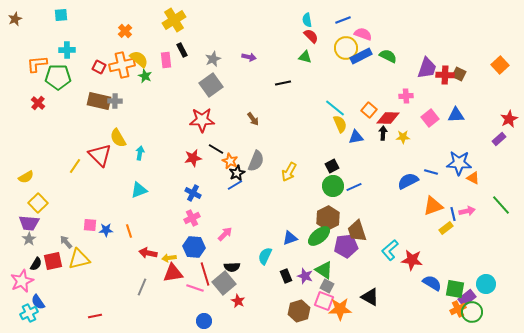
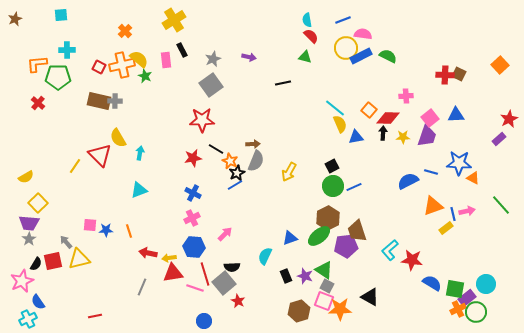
pink semicircle at (363, 34): rotated 12 degrees counterclockwise
purple trapezoid at (427, 68): moved 68 px down
brown arrow at (253, 119): moved 25 px down; rotated 56 degrees counterclockwise
green circle at (472, 312): moved 4 px right
cyan cross at (29, 313): moved 1 px left, 6 px down
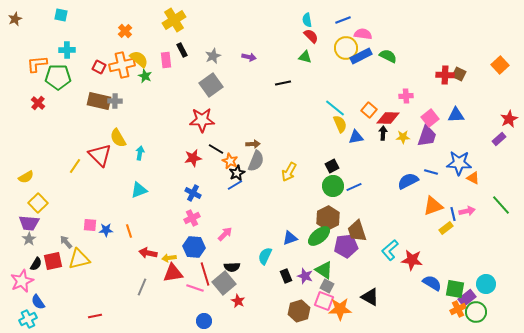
cyan square at (61, 15): rotated 16 degrees clockwise
gray star at (213, 59): moved 3 px up
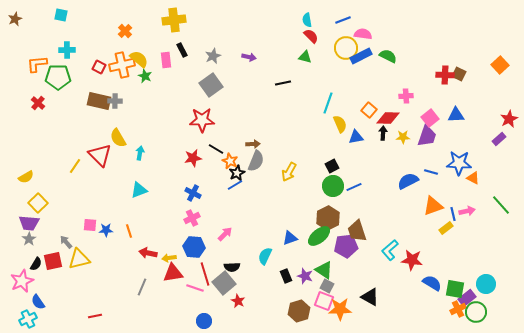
yellow cross at (174, 20): rotated 25 degrees clockwise
cyan line at (335, 108): moved 7 px left, 5 px up; rotated 70 degrees clockwise
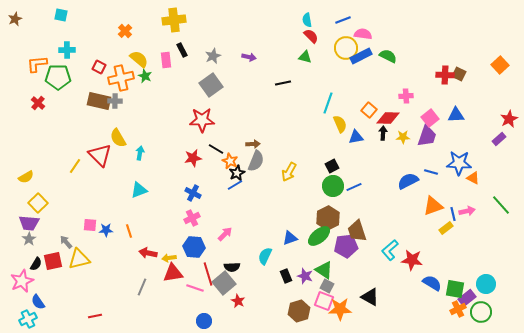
orange cross at (122, 65): moved 1 px left, 13 px down
red line at (205, 274): moved 3 px right
green circle at (476, 312): moved 5 px right
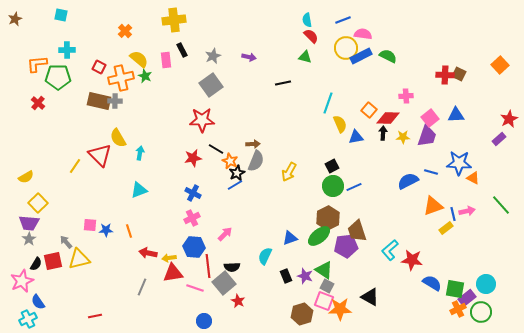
red line at (208, 274): moved 8 px up; rotated 10 degrees clockwise
brown hexagon at (299, 311): moved 3 px right, 3 px down
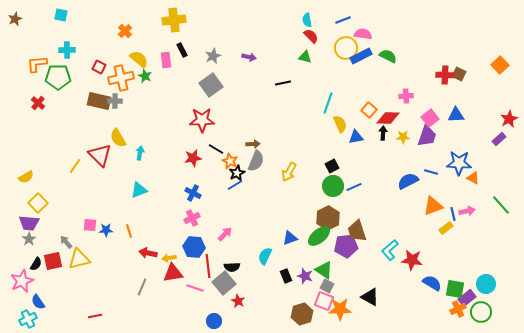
blue circle at (204, 321): moved 10 px right
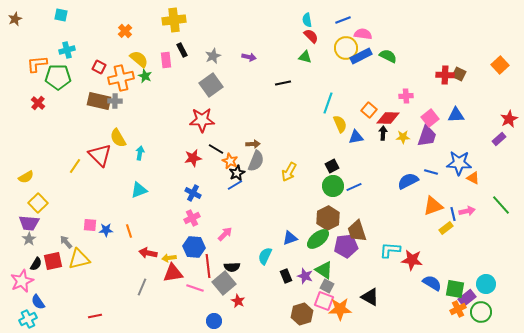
cyan cross at (67, 50): rotated 14 degrees counterclockwise
green ellipse at (319, 236): moved 1 px left, 3 px down
cyan L-shape at (390, 250): rotated 45 degrees clockwise
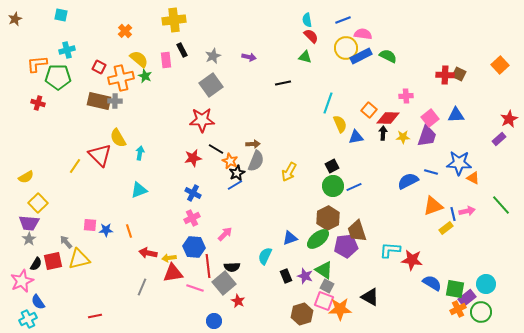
red cross at (38, 103): rotated 24 degrees counterclockwise
